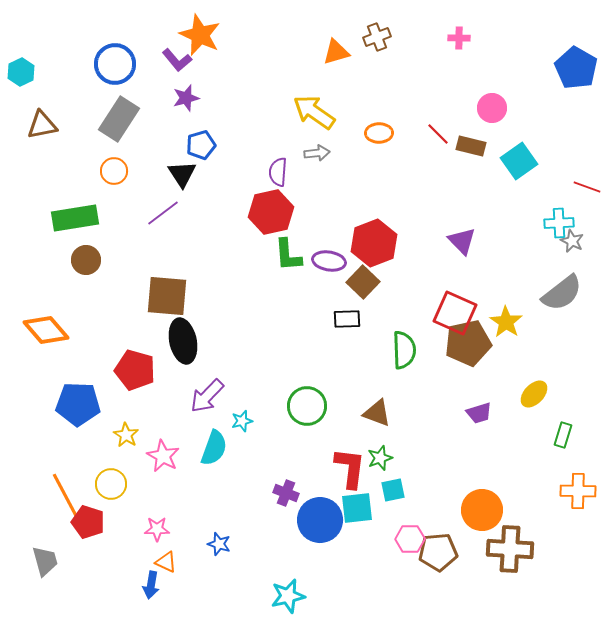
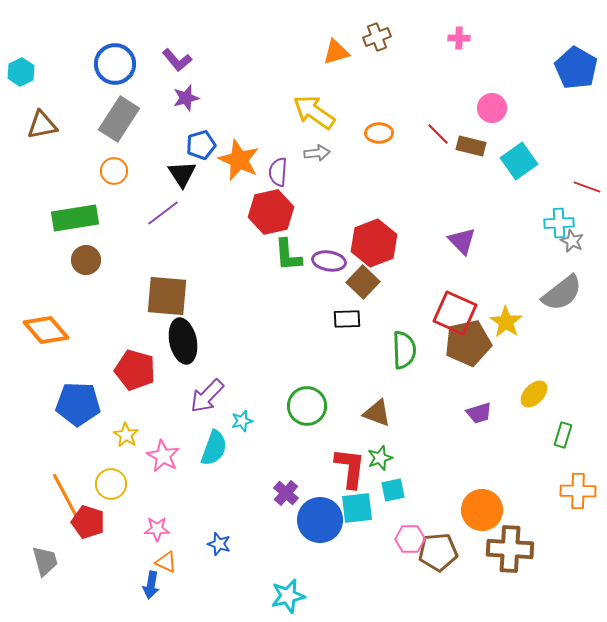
orange star at (200, 35): moved 39 px right, 125 px down
purple cross at (286, 493): rotated 20 degrees clockwise
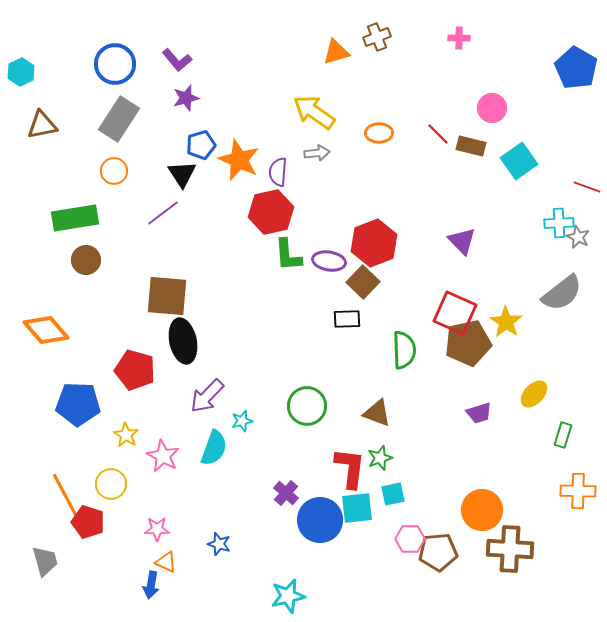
gray star at (572, 241): moved 6 px right, 4 px up
cyan square at (393, 490): moved 4 px down
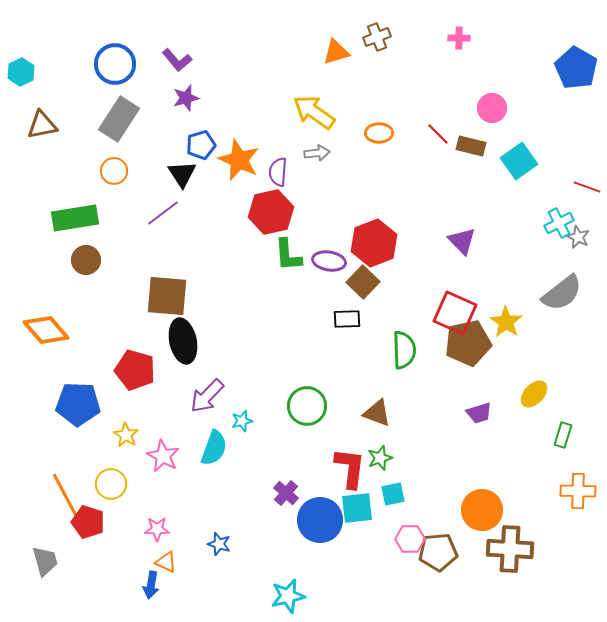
cyan cross at (559, 223): rotated 24 degrees counterclockwise
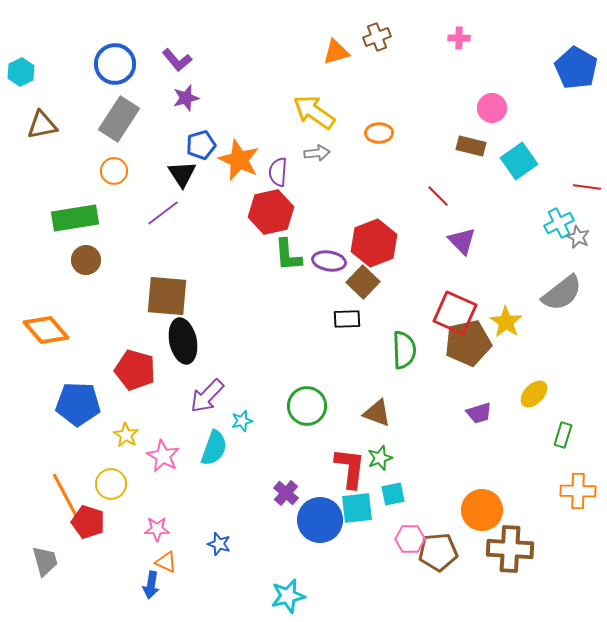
red line at (438, 134): moved 62 px down
red line at (587, 187): rotated 12 degrees counterclockwise
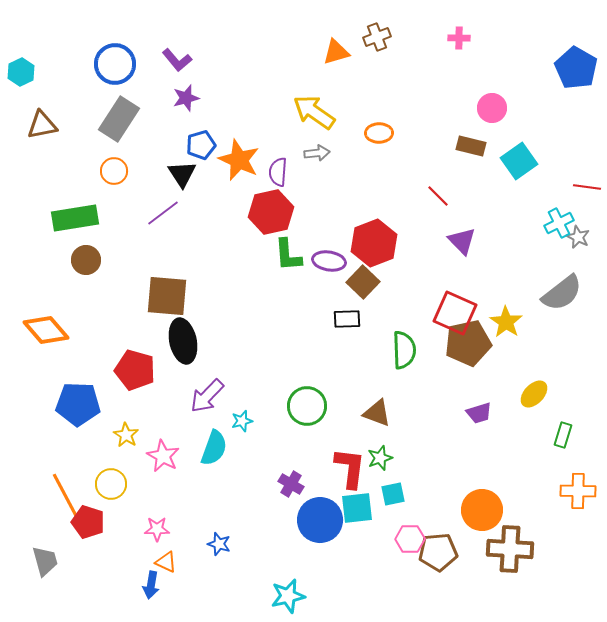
purple cross at (286, 493): moved 5 px right, 9 px up; rotated 10 degrees counterclockwise
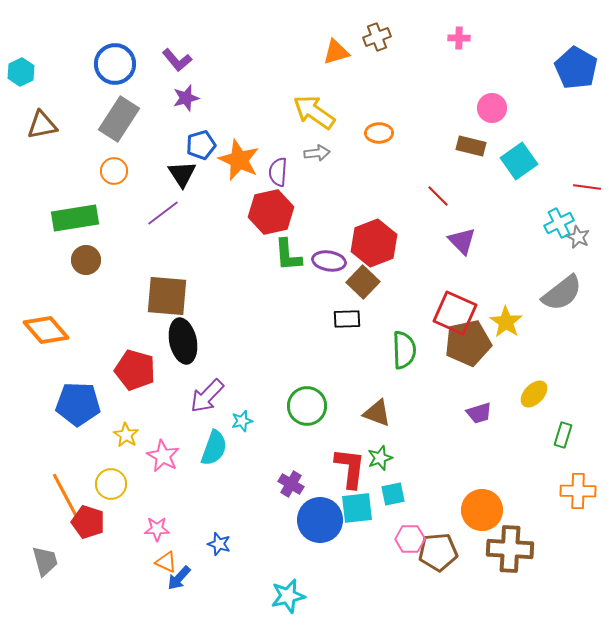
blue arrow at (151, 585): moved 28 px right, 7 px up; rotated 32 degrees clockwise
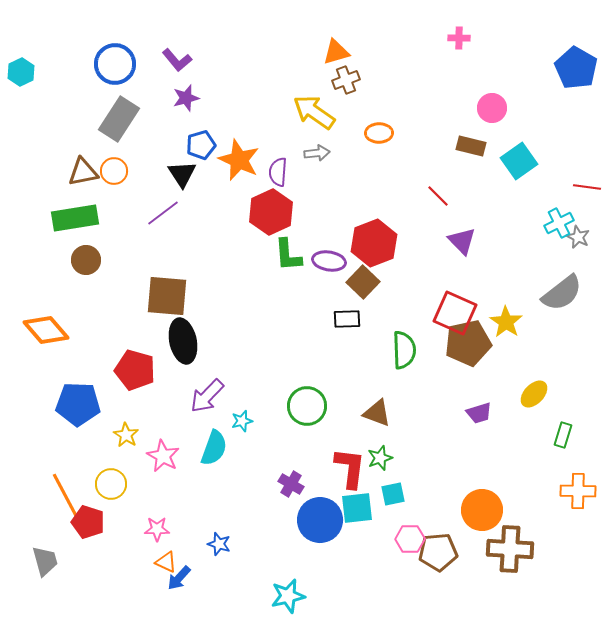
brown cross at (377, 37): moved 31 px left, 43 px down
brown triangle at (42, 125): moved 41 px right, 47 px down
red hexagon at (271, 212): rotated 12 degrees counterclockwise
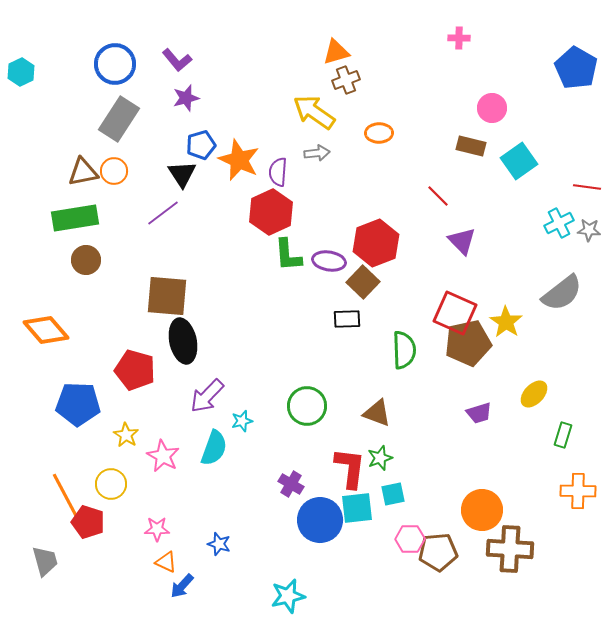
gray star at (578, 237): moved 11 px right, 7 px up; rotated 20 degrees counterclockwise
red hexagon at (374, 243): moved 2 px right
blue arrow at (179, 578): moved 3 px right, 8 px down
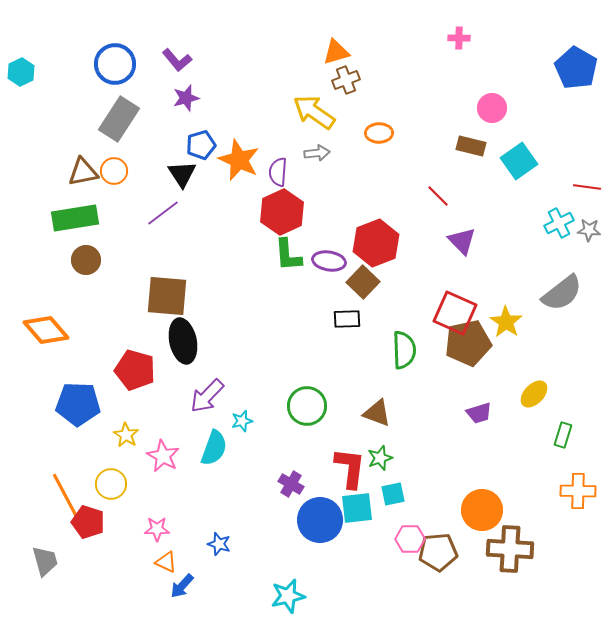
red hexagon at (271, 212): moved 11 px right
